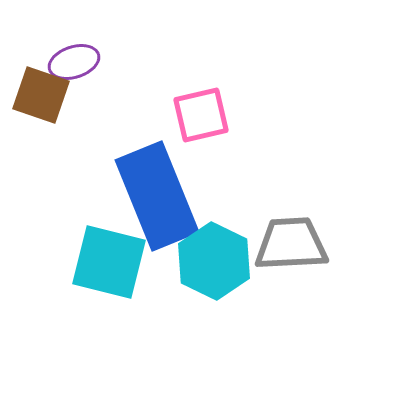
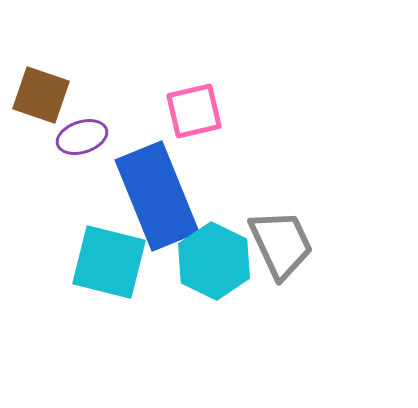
purple ellipse: moved 8 px right, 75 px down
pink square: moved 7 px left, 4 px up
gray trapezoid: moved 10 px left; rotated 68 degrees clockwise
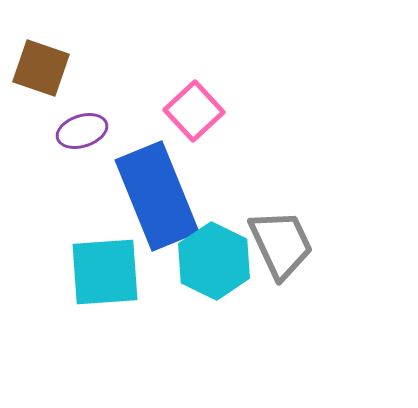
brown square: moved 27 px up
pink square: rotated 30 degrees counterclockwise
purple ellipse: moved 6 px up
cyan square: moved 4 px left, 10 px down; rotated 18 degrees counterclockwise
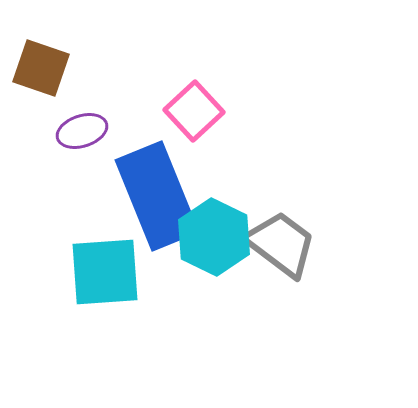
gray trapezoid: rotated 28 degrees counterclockwise
cyan hexagon: moved 24 px up
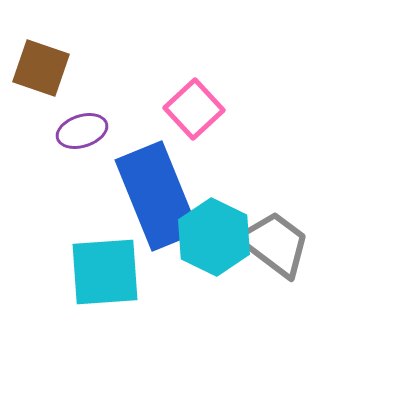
pink square: moved 2 px up
gray trapezoid: moved 6 px left
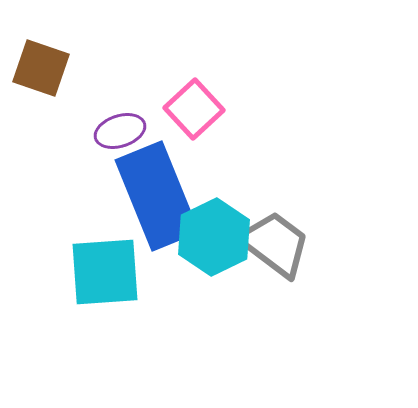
purple ellipse: moved 38 px right
cyan hexagon: rotated 8 degrees clockwise
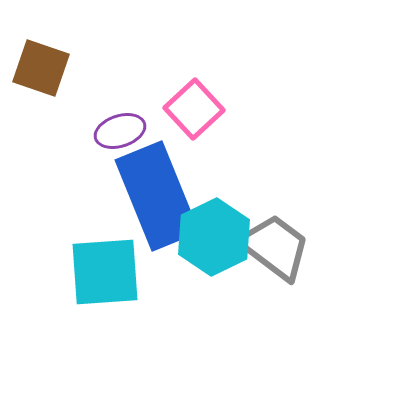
gray trapezoid: moved 3 px down
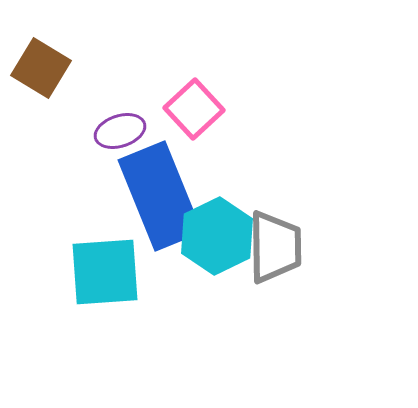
brown square: rotated 12 degrees clockwise
blue rectangle: moved 3 px right
cyan hexagon: moved 3 px right, 1 px up
gray trapezoid: rotated 52 degrees clockwise
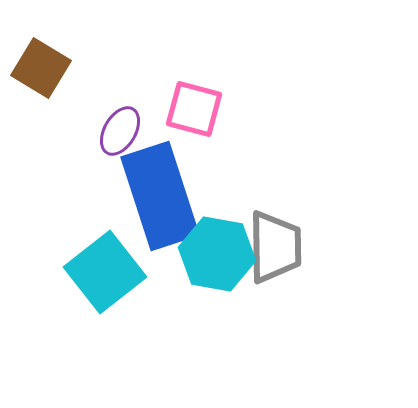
pink square: rotated 32 degrees counterclockwise
purple ellipse: rotated 42 degrees counterclockwise
blue rectangle: rotated 4 degrees clockwise
cyan hexagon: moved 18 px down; rotated 24 degrees counterclockwise
cyan square: rotated 34 degrees counterclockwise
